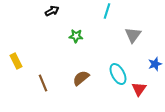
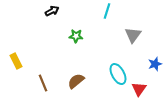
brown semicircle: moved 5 px left, 3 px down
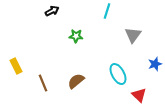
yellow rectangle: moved 5 px down
red triangle: moved 6 px down; rotated 21 degrees counterclockwise
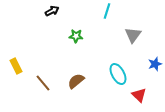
brown line: rotated 18 degrees counterclockwise
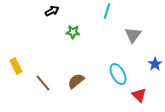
green star: moved 3 px left, 4 px up
blue star: rotated 16 degrees counterclockwise
